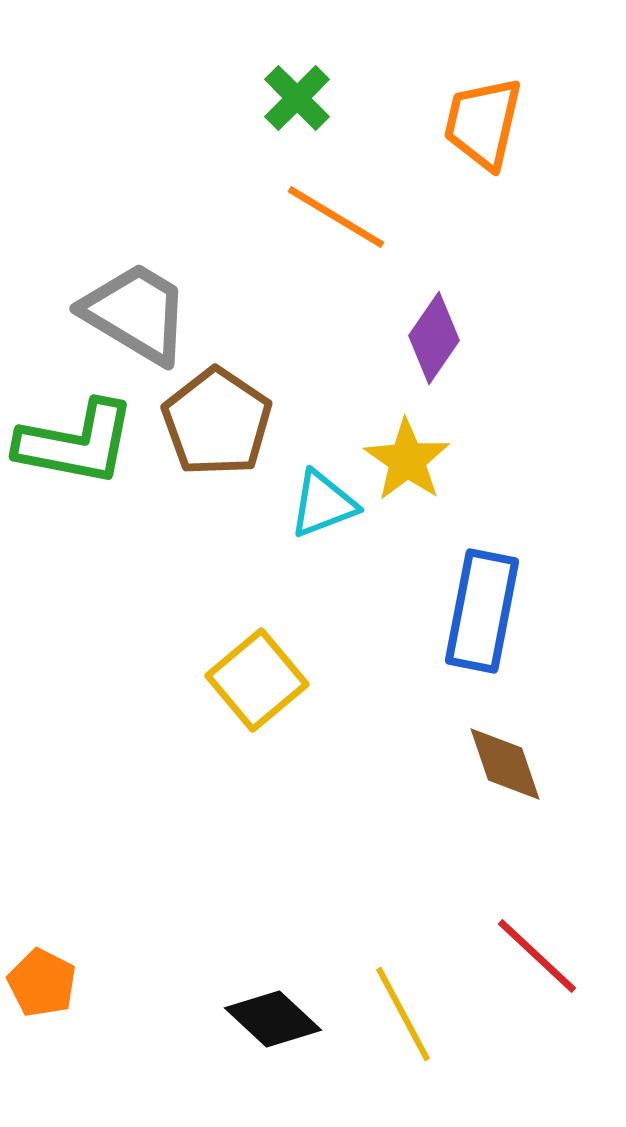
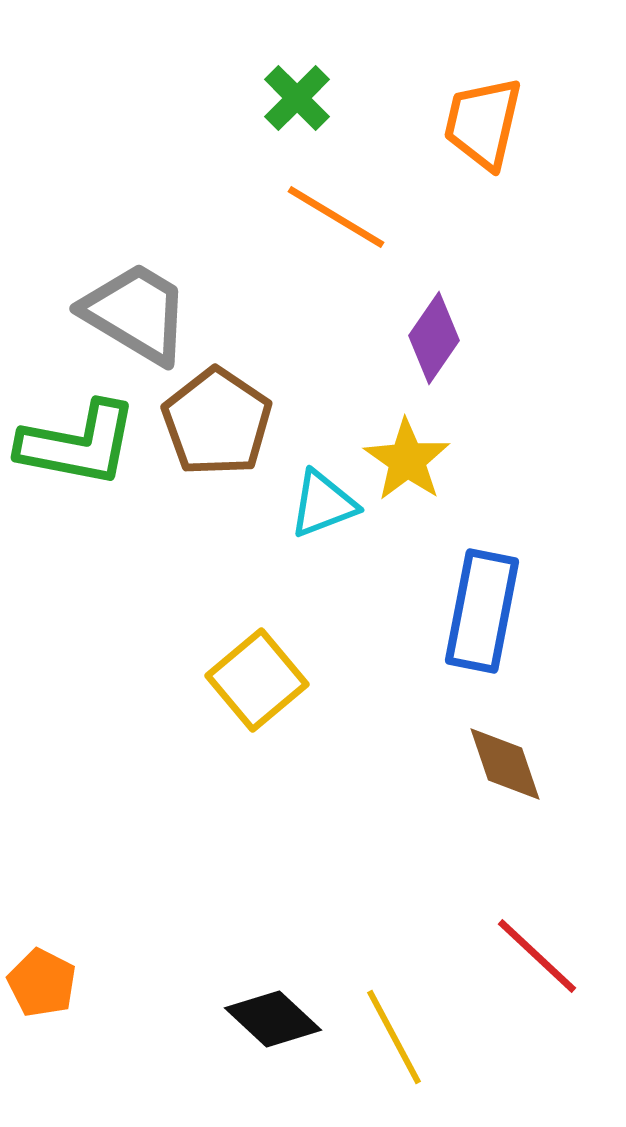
green L-shape: moved 2 px right, 1 px down
yellow line: moved 9 px left, 23 px down
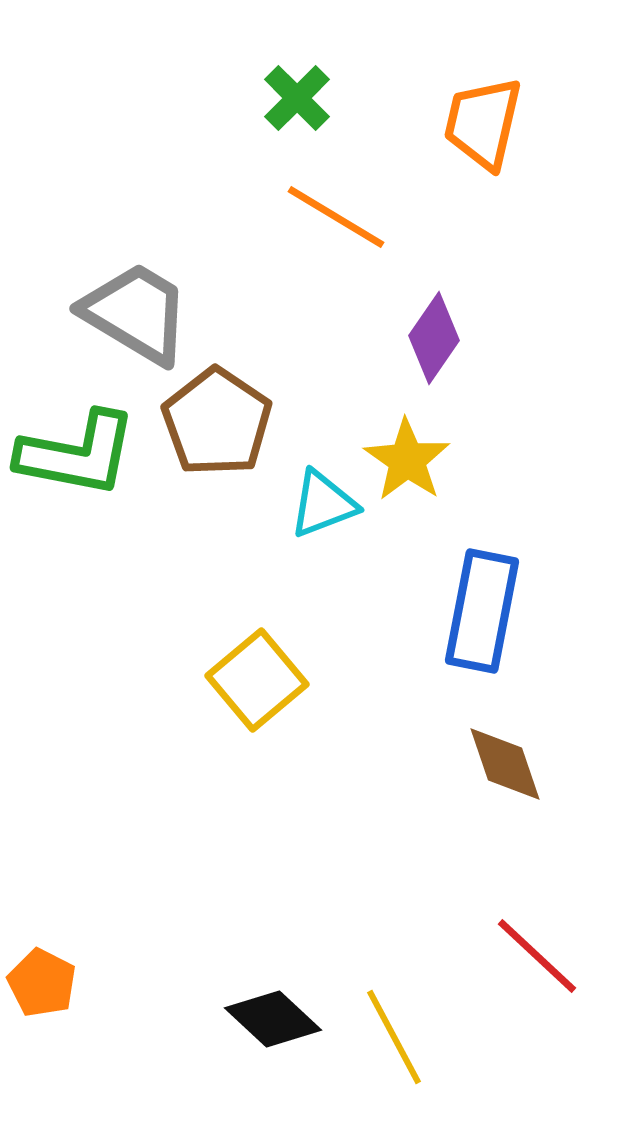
green L-shape: moved 1 px left, 10 px down
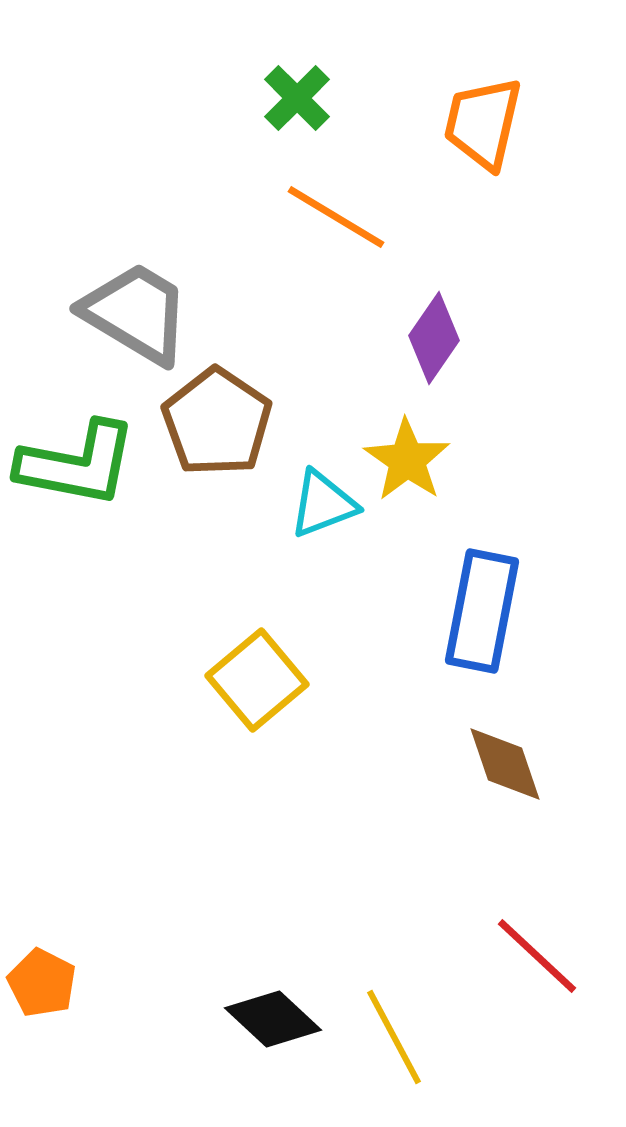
green L-shape: moved 10 px down
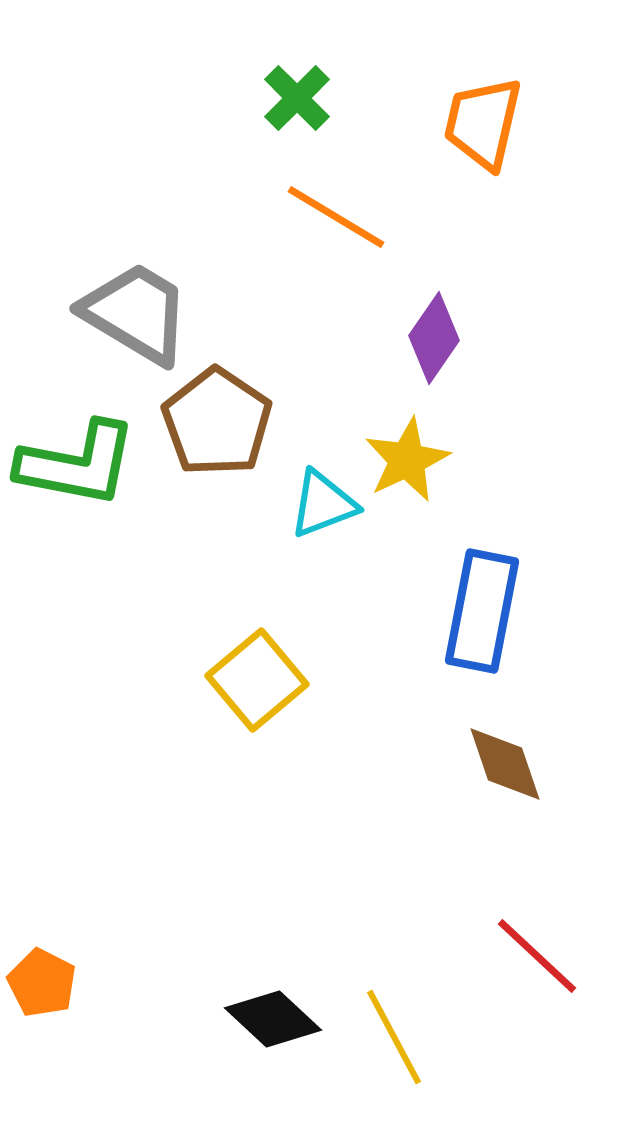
yellow star: rotated 12 degrees clockwise
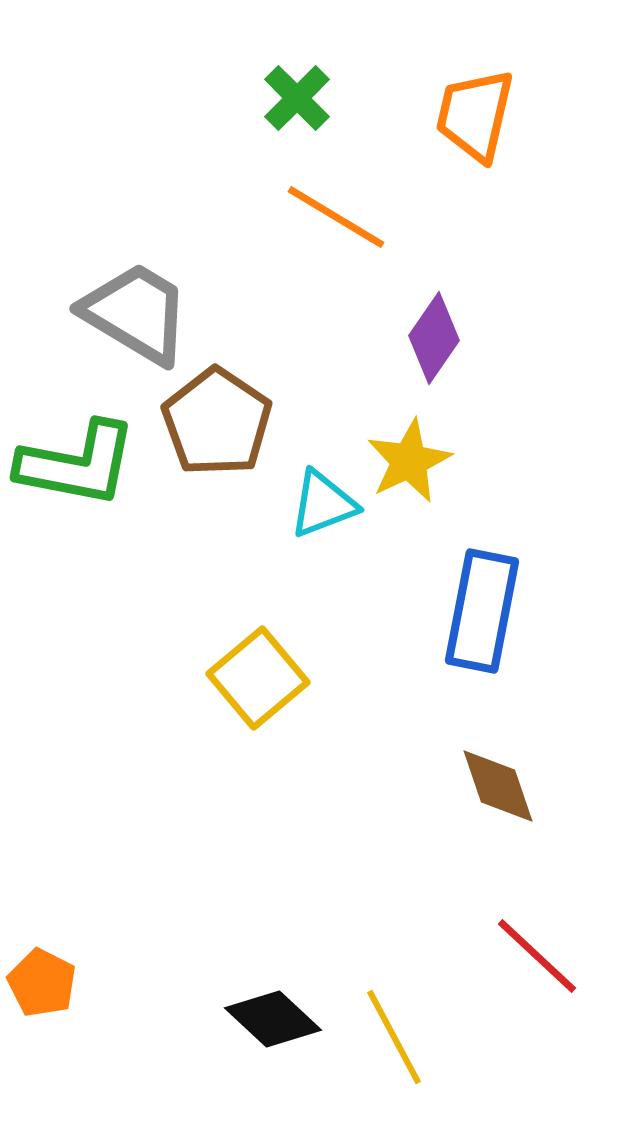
orange trapezoid: moved 8 px left, 8 px up
yellow star: moved 2 px right, 1 px down
yellow square: moved 1 px right, 2 px up
brown diamond: moved 7 px left, 22 px down
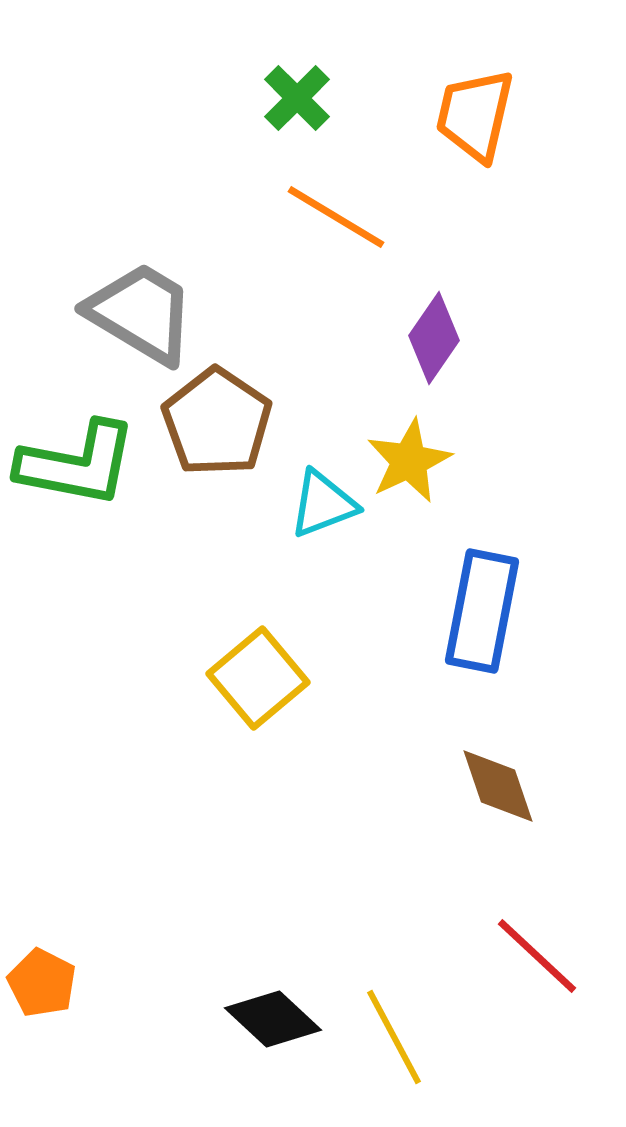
gray trapezoid: moved 5 px right
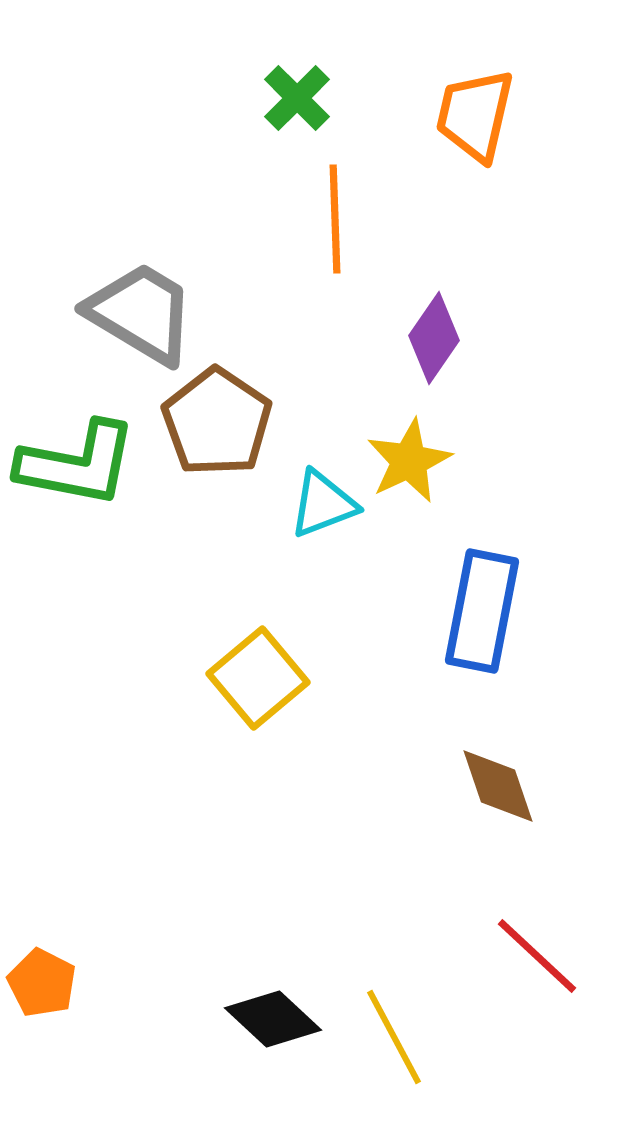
orange line: moved 1 px left, 2 px down; rotated 57 degrees clockwise
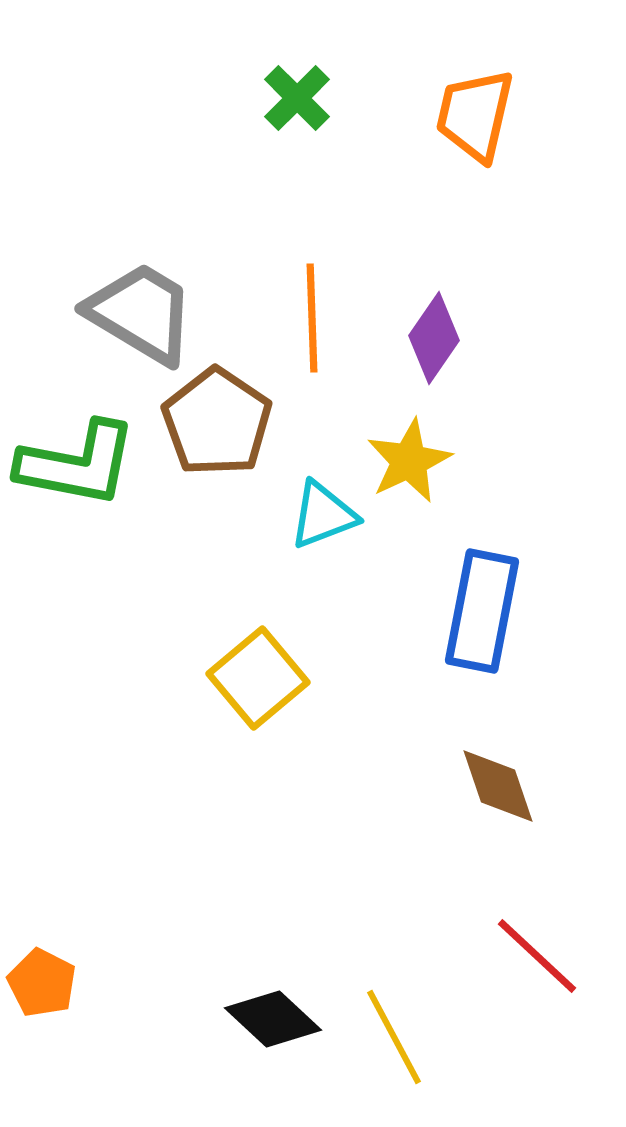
orange line: moved 23 px left, 99 px down
cyan triangle: moved 11 px down
